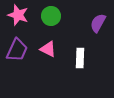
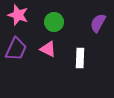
green circle: moved 3 px right, 6 px down
purple trapezoid: moved 1 px left, 1 px up
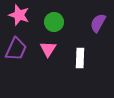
pink star: moved 1 px right
pink triangle: rotated 36 degrees clockwise
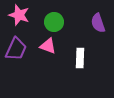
purple semicircle: rotated 48 degrees counterclockwise
pink triangle: moved 3 px up; rotated 42 degrees counterclockwise
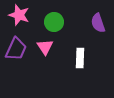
pink triangle: moved 3 px left, 1 px down; rotated 36 degrees clockwise
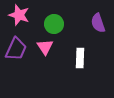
green circle: moved 2 px down
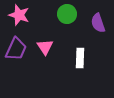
green circle: moved 13 px right, 10 px up
